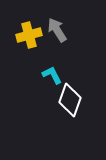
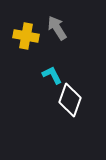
gray arrow: moved 2 px up
yellow cross: moved 3 px left, 1 px down; rotated 25 degrees clockwise
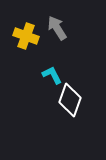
yellow cross: rotated 10 degrees clockwise
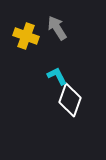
cyan L-shape: moved 5 px right, 1 px down
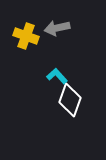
gray arrow: rotated 70 degrees counterclockwise
cyan L-shape: rotated 15 degrees counterclockwise
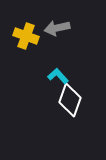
cyan L-shape: moved 1 px right
